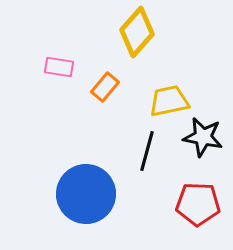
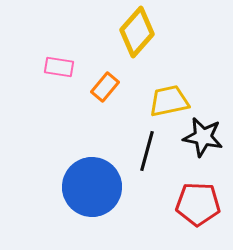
blue circle: moved 6 px right, 7 px up
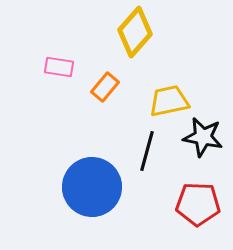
yellow diamond: moved 2 px left
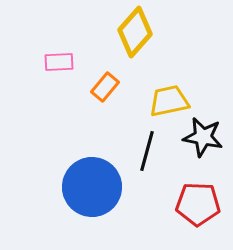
pink rectangle: moved 5 px up; rotated 12 degrees counterclockwise
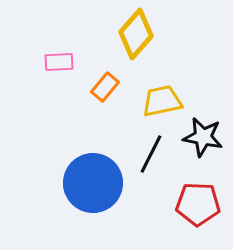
yellow diamond: moved 1 px right, 2 px down
yellow trapezoid: moved 7 px left
black line: moved 4 px right, 3 px down; rotated 12 degrees clockwise
blue circle: moved 1 px right, 4 px up
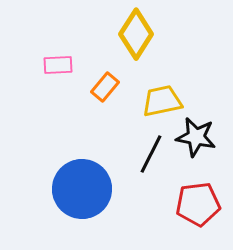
yellow diamond: rotated 9 degrees counterclockwise
pink rectangle: moved 1 px left, 3 px down
black star: moved 7 px left
blue circle: moved 11 px left, 6 px down
red pentagon: rotated 9 degrees counterclockwise
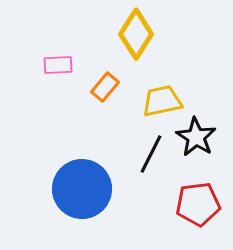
black star: rotated 21 degrees clockwise
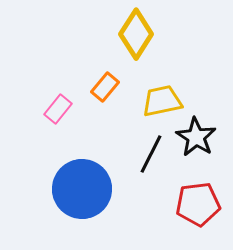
pink rectangle: moved 44 px down; rotated 48 degrees counterclockwise
